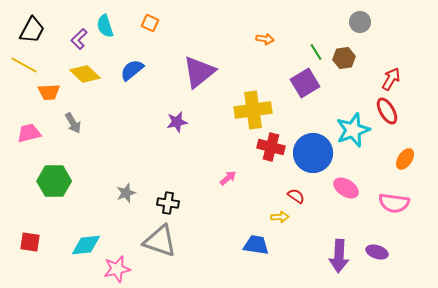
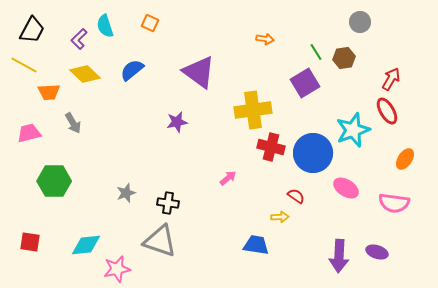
purple triangle: rotated 45 degrees counterclockwise
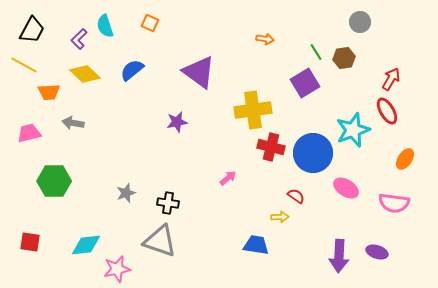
gray arrow: rotated 130 degrees clockwise
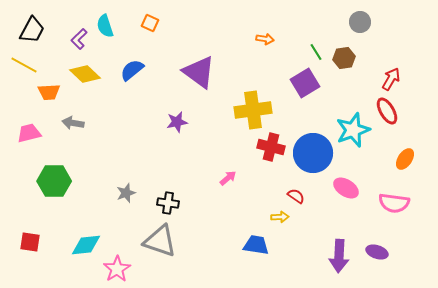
pink star: rotated 20 degrees counterclockwise
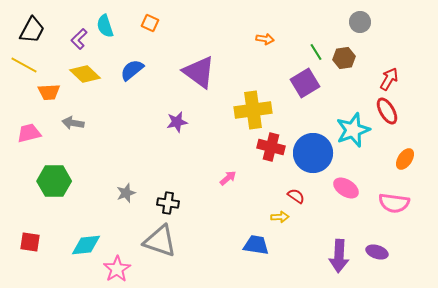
red arrow: moved 2 px left
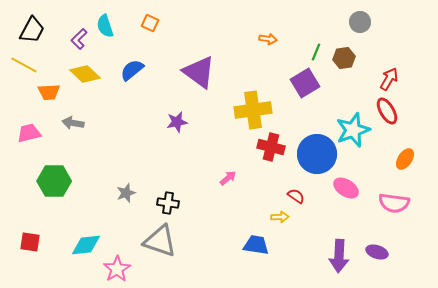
orange arrow: moved 3 px right
green line: rotated 54 degrees clockwise
blue circle: moved 4 px right, 1 px down
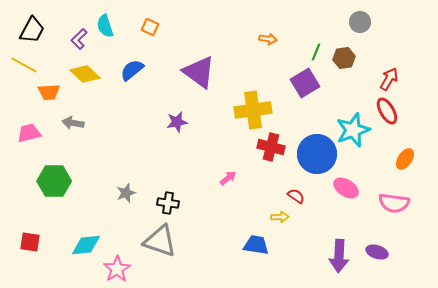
orange square: moved 4 px down
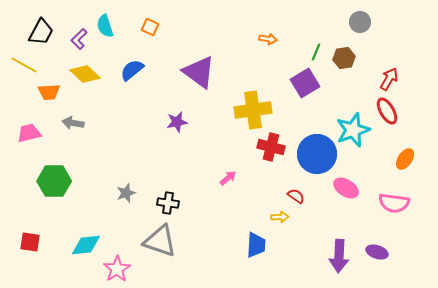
black trapezoid: moved 9 px right, 2 px down
blue trapezoid: rotated 84 degrees clockwise
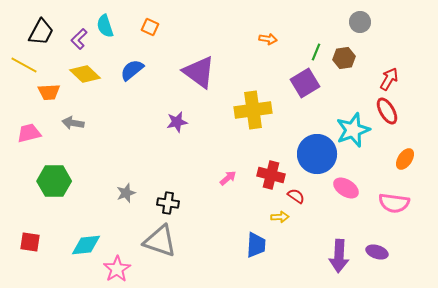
red cross: moved 28 px down
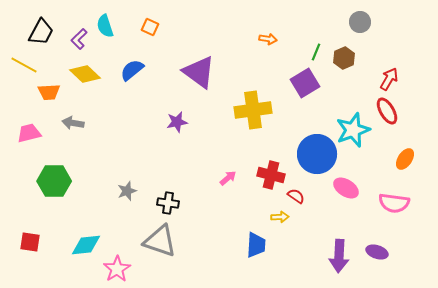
brown hexagon: rotated 15 degrees counterclockwise
gray star: moved 1 px right, 2 px up
